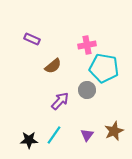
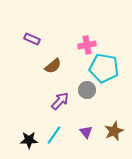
purple triangle: moved 1 px left, 3 px up; rotated 16 degrees counterclockwise
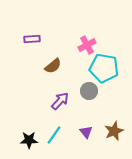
purple rectangle: rotated 28 degrees counterclockwise
pink cross: rotated 18 degrees counterclockwise
gray circle: moved 2 px right, 1 px down
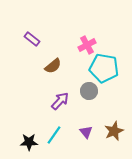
purple rectangle: rotated 42 degrees clockwise
black star: moved 2 px down
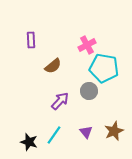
purple rectangle: moved 1 px left, 1 px down; rotated 49 degrees clockwise
black star: rotated 18 degrees clockwise
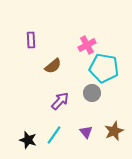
gray circle: moved 3 px right, 2 px down
black star: moved 1 px left, 2 px up
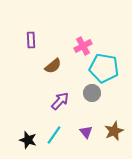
pink cross: moved 4 px left, 1 px down
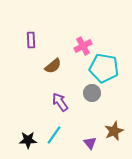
purple arrow: moved 1 px down; rotated 78 degrees counterclockwise
purple triangle: moved 4 px right, 11 px down
black star: rotated 18 degrees counterclockwise
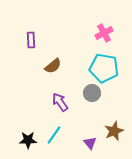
pink cross: moved 21 px right, 13 px up
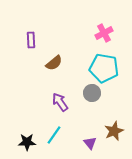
brown semicircle: moved 1 px right, 3 px up
black star: moved 1 px left, 2 px down
